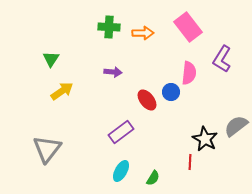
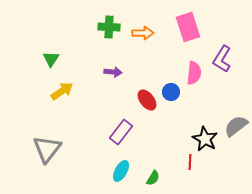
pink rectangle: rotated 20 degrees clockwise
pink semicircle: moved 5 px right
purple rectangle: rotated 15 degrees counterclockwise
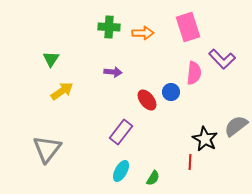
purple L-shape: rotated 76 degrees counterclockwise
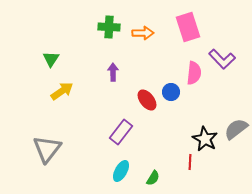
purple arrow: rotated 96 degrees counterclockwise
gray semicircle: moved 3 px down
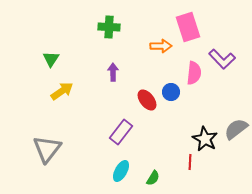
orange arrow: moved 18 px right, 13 px down
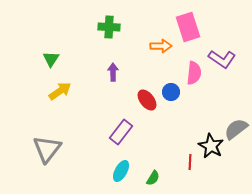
purple L-shape: rotated 12 degrees counterclockwise
yellow arrow: moved 2 px left
black star: moved 6 px right, 7 px down
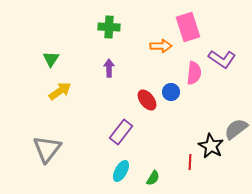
purple arrow: moved 4 px left, 4 px up
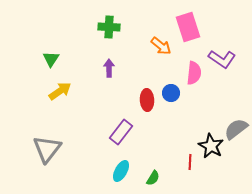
orange arrow: rotated 40 degrees clockwise
blue circle: moved 1 px down
red ellipse: rotated 35 degrees clockwise
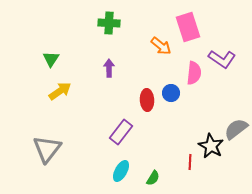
green cross: moved 4 px up
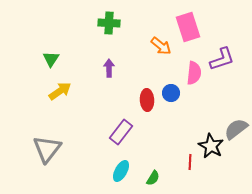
purple L-shape: rotated 52 degrees counterclockwise
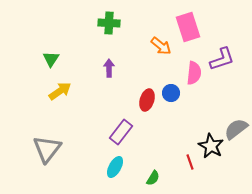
red ellipse: rotated 20 degrees clockwise
red line: rotated 21 degrees counterclockwise
cyan ellipse: moved 6 px left, 4 px up
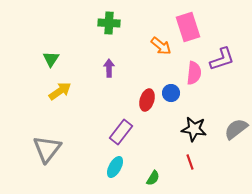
black star: moved 17 px left, 17 px up; rotated 20 degrees counterclockwise
